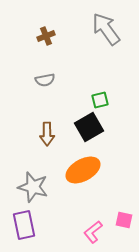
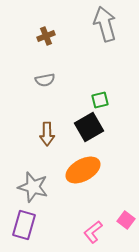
gray arrow: moved 1 px left, 5 px up; rotated 20 degrees clockwise
pink square: moved 2 px right; rotated 24 degrees clockwise
purple rectangle: rotated 28 degrees clockwise
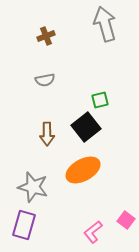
black square: moved 3 px left; rotated 8 degrees counterclockwise
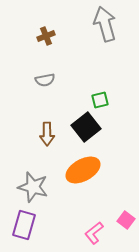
pink L-shape: moved 1 px right, 1 px down
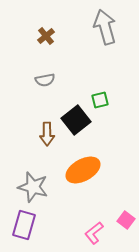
gray arrow: moved 3 px down
brown cross: rotated 18 degrees counterclockwise
black square: moved 10 px left, 7 px up
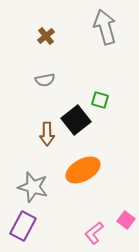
green square: rotated 30 degrees clockwise
purple rectangle: moved 1 px left, 1 px down; rotated 12 degrees clockwise
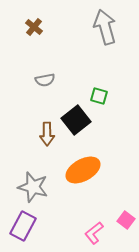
brown cross: moved 12 px left, 9 px up; rotated 12 degrees counterclockwise
green square: moved 1 px left, 4 px up
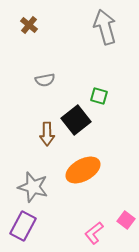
brown cross: moved 5 px left, 2 px up
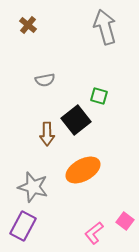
brown cross: moved 1 px left
pink square: moved 1 px left, 1 px down
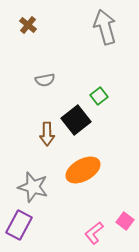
green square: rotated 36 degrees clockwise
purple rectangle: moved 4 px left, 1 px up
